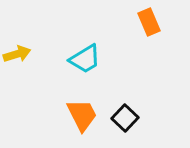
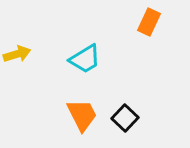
orange rectangle: rotated 48 degrees clockwise
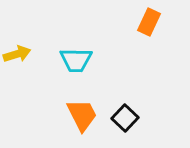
cyan trapezoid: moved 9 px left, 1 px down; rotated 32 degrees clockwise
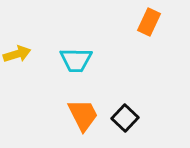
orange trapezoid: moved 1 px right
